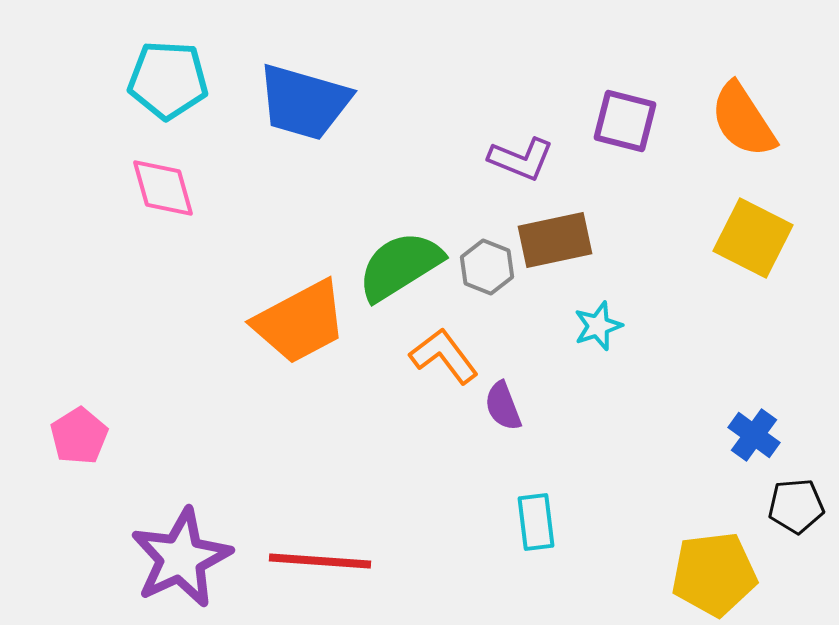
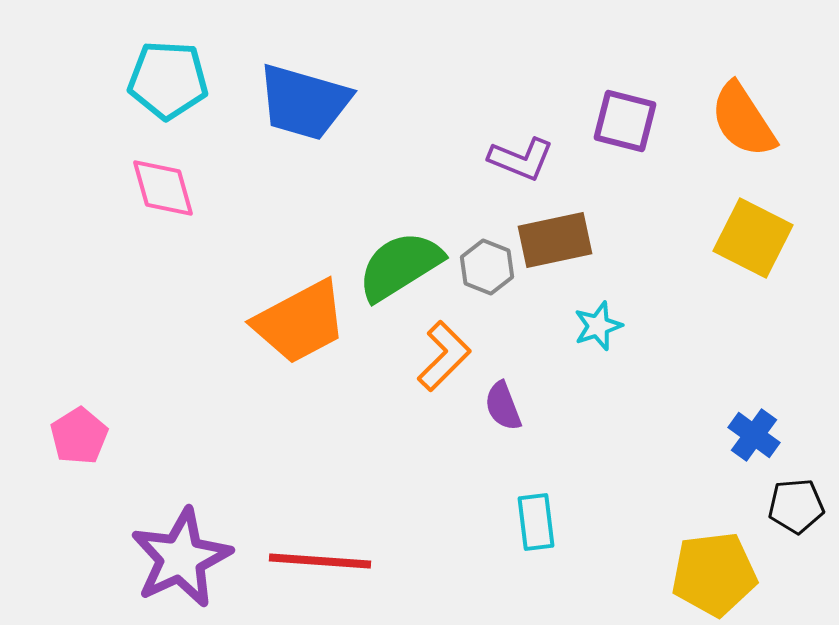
orange L-shape: rotated 82 degrees clockwise
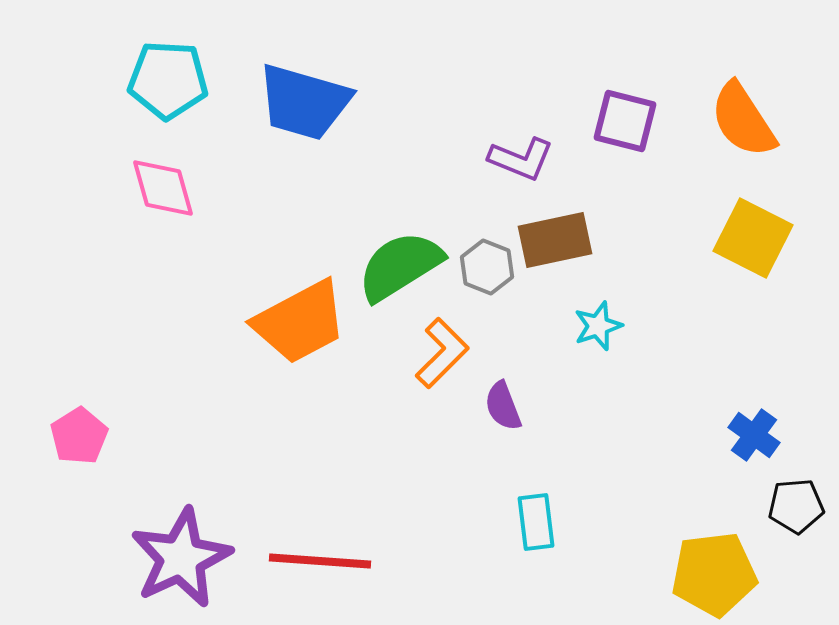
orange L-shape: moved 2 px left, 3 px up
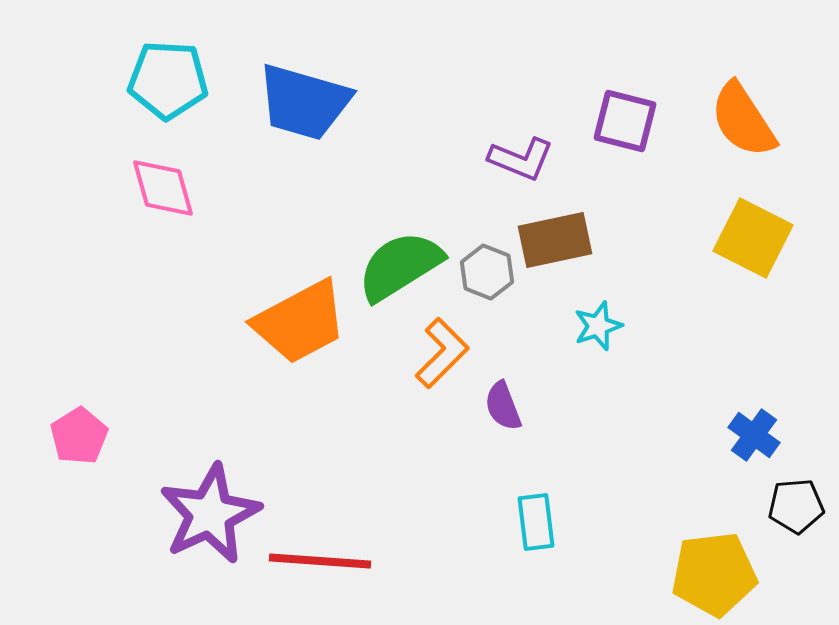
gray hexagon: moved 5 px down
purple star: moved 29 px right, 44 px up
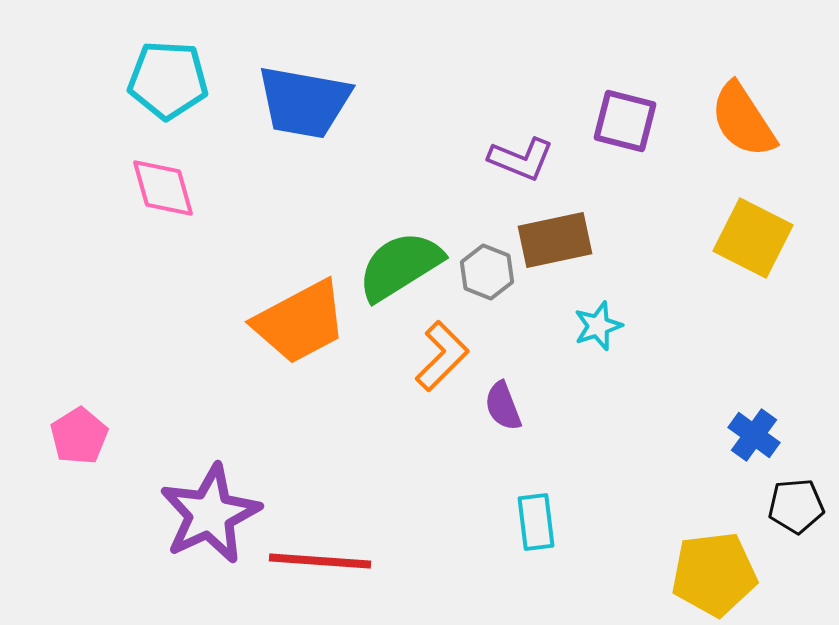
blue trapezoid: rotated 6 degrees counterclockwise
orange L-shape: moved 3 px down
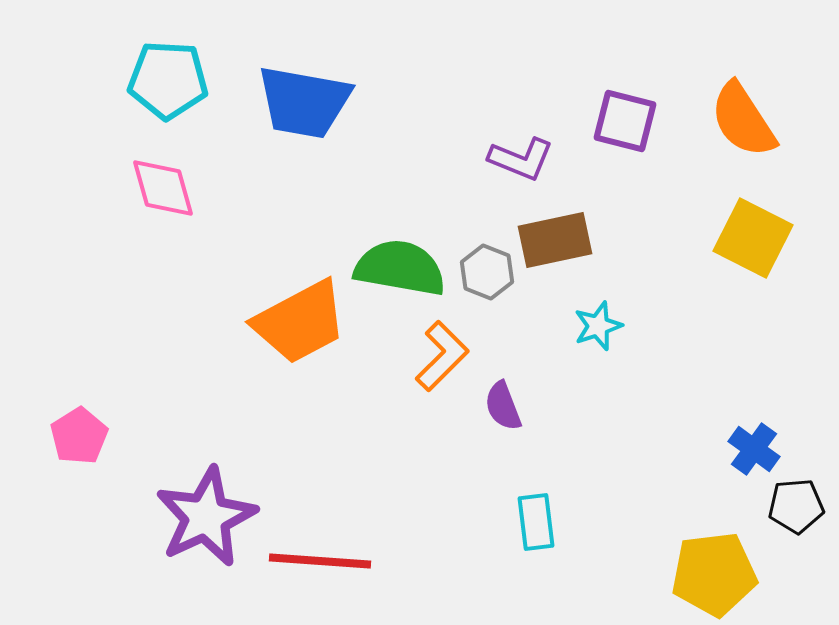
green semicircle: moved 2 px down; rotated 42 degrees clockwise
blue cross: moved 14 px down
purple star: moved 4 px left, 3 px down
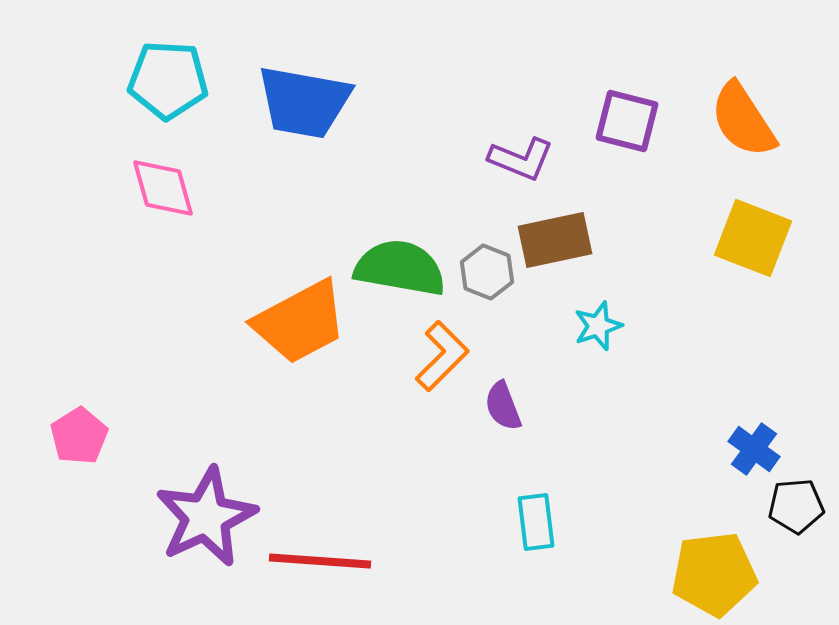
purple square: moved 2 px right
yellow square: rotated 6 degrees counterclockwise
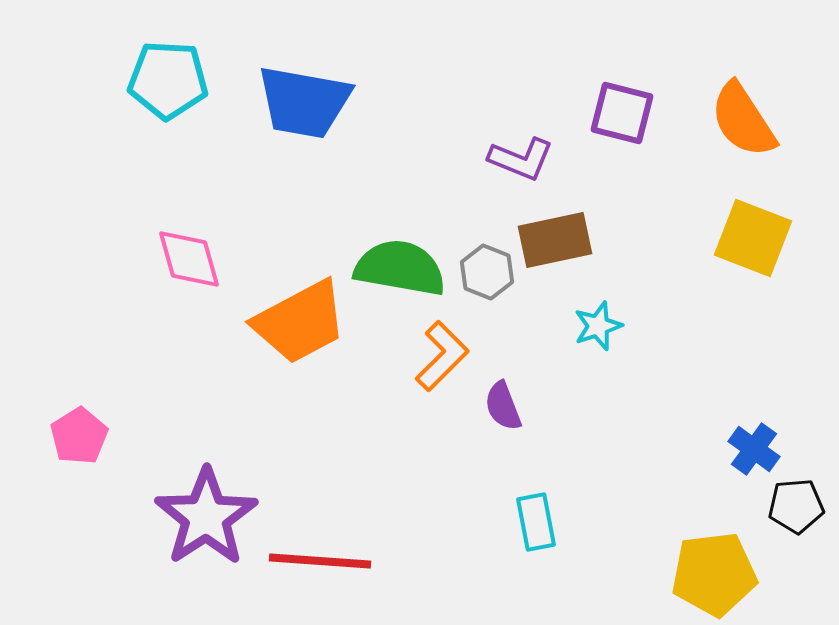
purple square: moved 5 px left, 8 px up
pink diamond: moved 26 px right, 71 px down
purple star: rotated 8 degrees counterclockwise
cyan rectangle: rotated 4 degrees counterclockwise
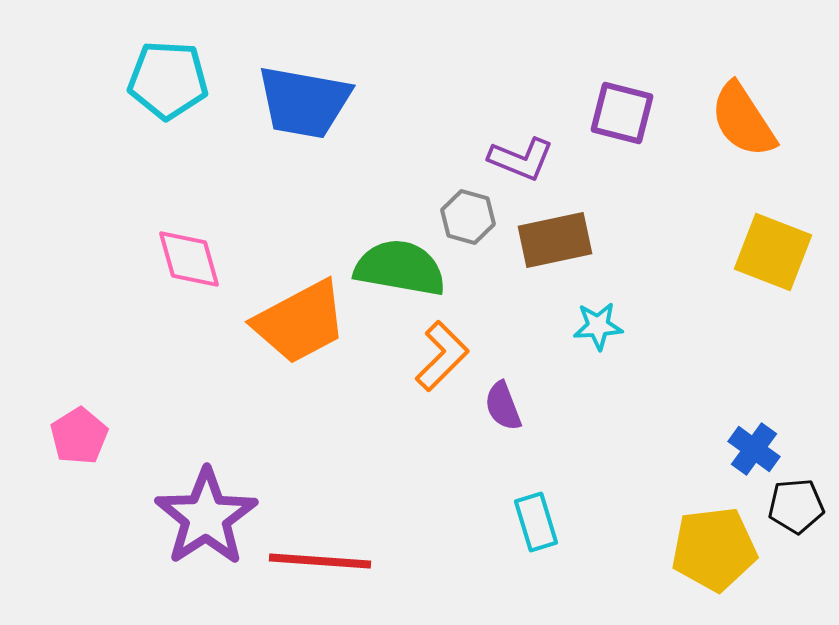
yellow square: moved 20 px right, 14 px down
gray hexagon: moved 19 px left, 55 px up; rotated 6 degrees counterclockwise
cyan star: rotated 15 degrees clockwise
cyan rectangle: rotated 6 degrees counterclockwise
yellow pentagon: moved 25 px up
